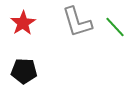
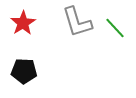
green line: moved 1 px down
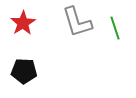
green line: rotated 25 degrees clockwise
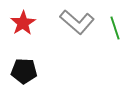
gray L-shape: rotated 32 degrees counterclockwise
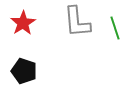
gray L-shape: rotated 44 degrees clockwise
black pentagon: rotated 15 degrees clockwise
